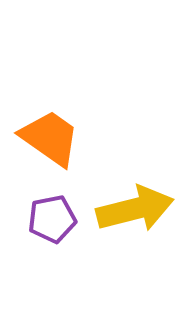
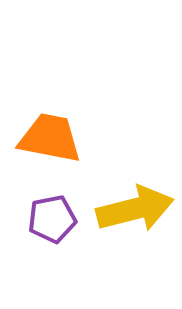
orange trapezoid: rotated 24 degrees counterclockwise
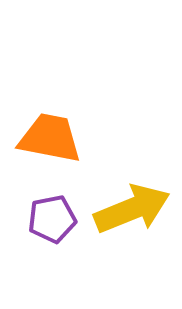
yellow arrow: moved 3 px left; rotated 8 degrees counterclockwise
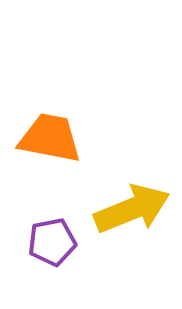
purple pentagon: moved 23 px down
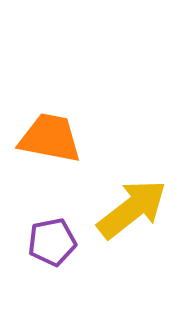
yellow arrow: rotated 16 degrees counterclockwise
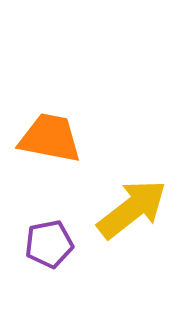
purple pentagon: moved 3 px left, 2 px down
